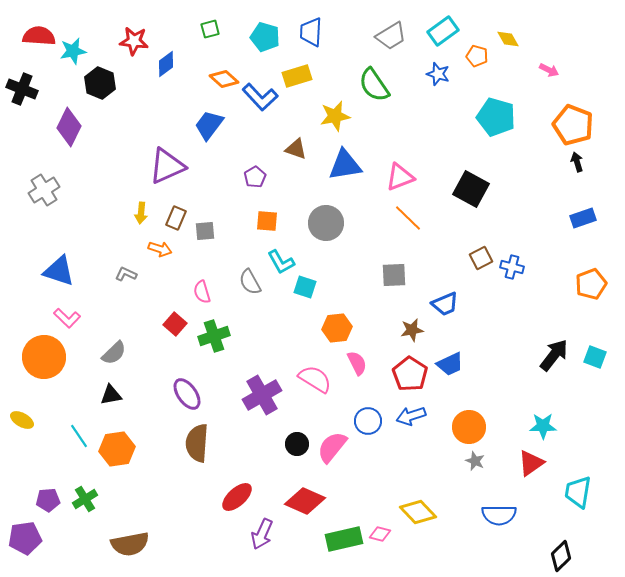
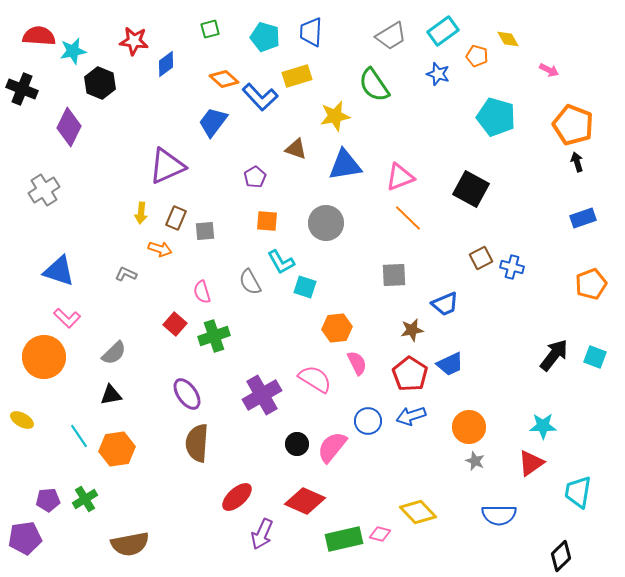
blue trapezoid at (209, 125): moved 4 px right, 3 px up
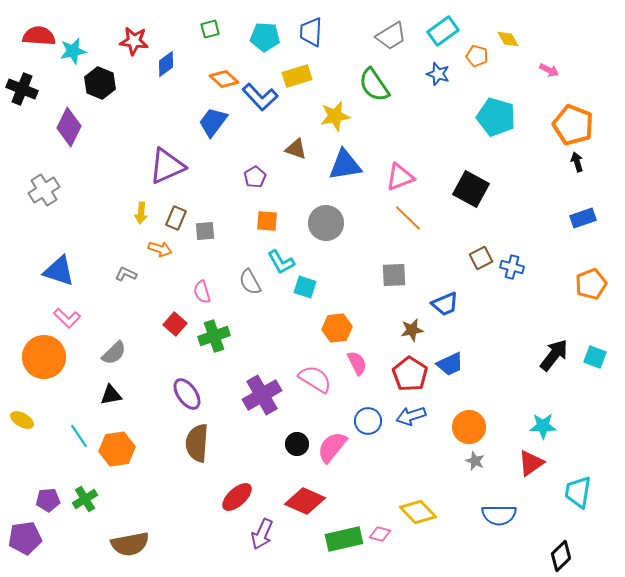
cyan pentagon at (265, 37): rotated 12 degrees counterclockwise
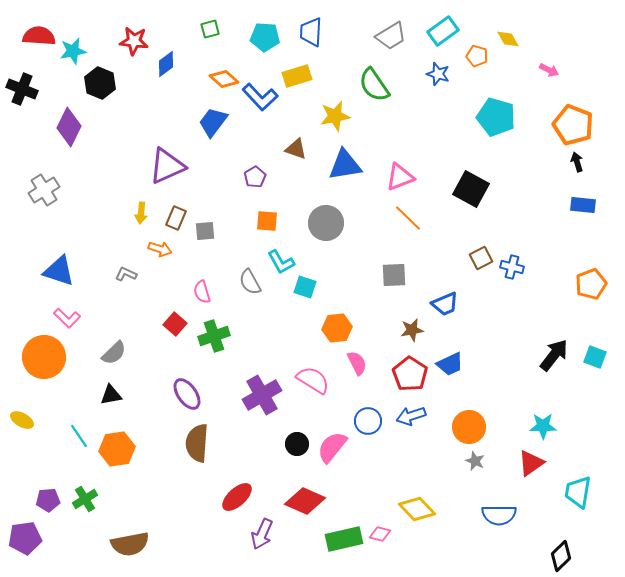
blue rectangle at (583, 218): moved 13 px up; rotated 25 degrees clockwise
pink semicircle at (315, 379): moved 2 px left, 1 px down
yellow diamond at (418, 512): moved 1 px left, 3 px up
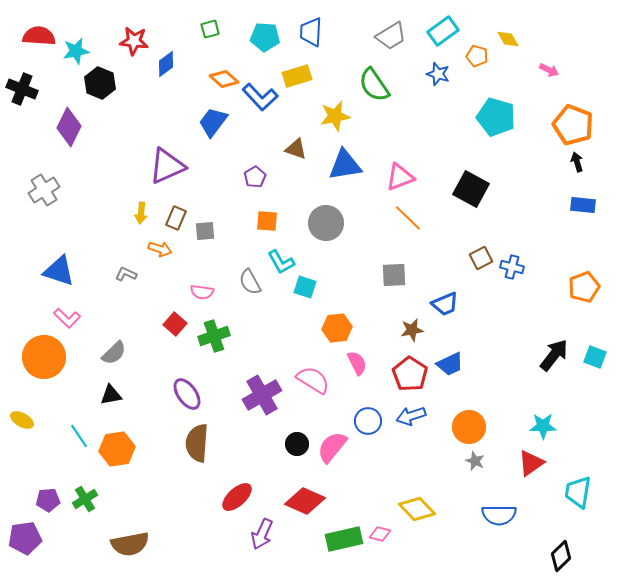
cyan star at (73, 51): moved 3 px right
orange pentagon at (591, 284): moved 7 px left, 3 px down
pink semicircle at (202, 292): rotated 65 degrees counterclockwise
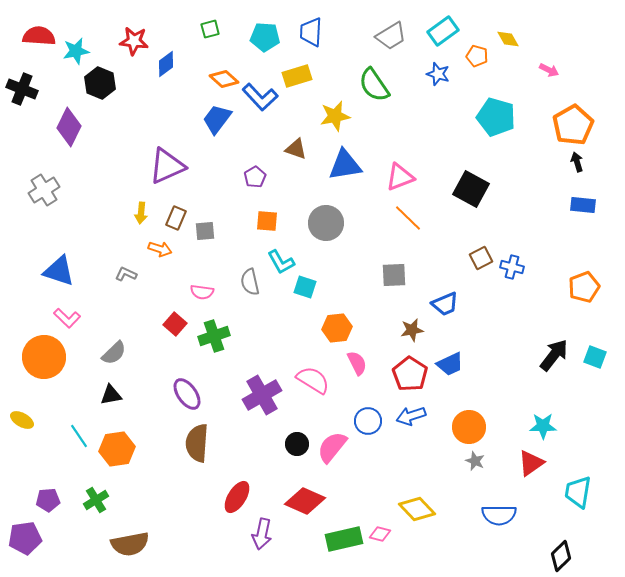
blue trapezoid at (213, 122): moved 4 px right, 3 px up
orange pentagon at (573, 125): rotated 21 degrees clockwise
gray semicircle at (250, 282): rotated 16 degrees clockwise
red ellipse at (237, 497): rotated 16 degrees counterclockwise
green cross at (85, 499): moved 11 px right, 1 px down
purple arrow at (262, 534): rotated 12 degrees counterclockwise
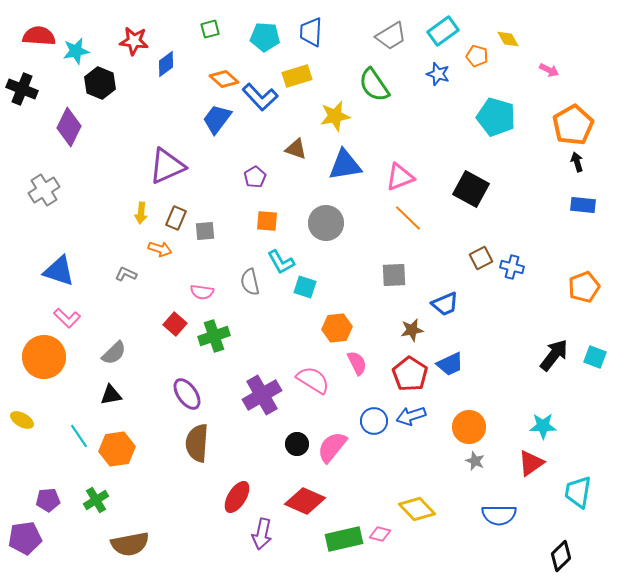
blue circle at (368, 421): moved 6 px right
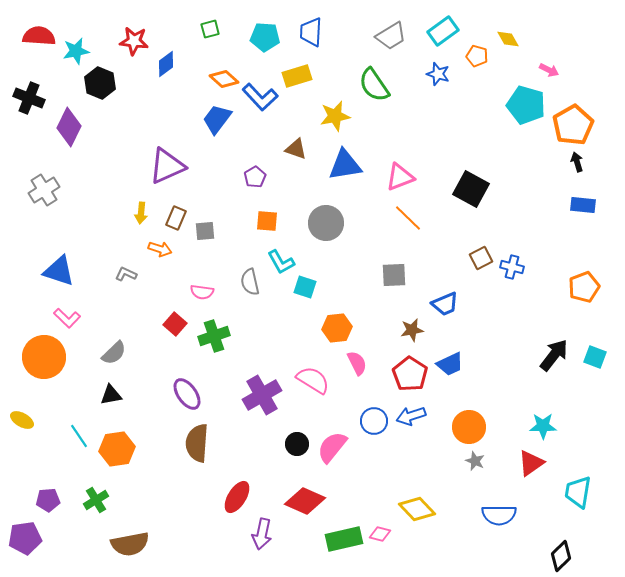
black cross at (22, 89): moved 7 px right, 9 px down
cyan pentagon at (496, 117): moved 30 px right, 12 px up
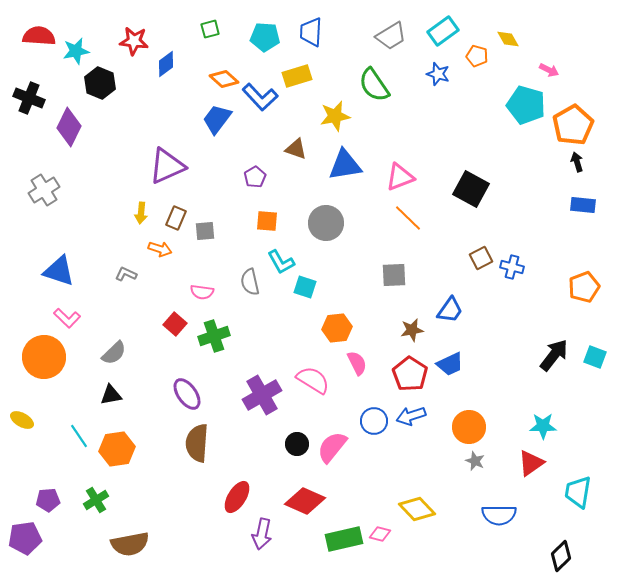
blue trapezoid at (445, 304): moved 5 px right, 6 px down; rotated 32 degrees counterclockwise
